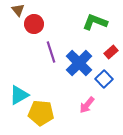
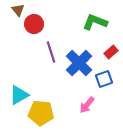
blue square: rotated 24 degrees clockwise
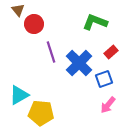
pink arrow: moved 21 px right
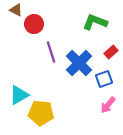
brown triangle: moved 2 px left; rotated 24 degrees counterclockwise
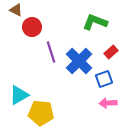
red circle: moved 2 px left, 3 px down
blue cross: moved 2 px up
pink arrow: moved 2 px up; rotated 48 degrees clockwise
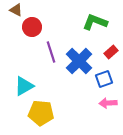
cyan triangle: moved 5 px right, 9 px up
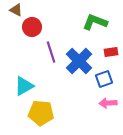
red rectangle: rotated 32 degrees clockwise
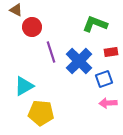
green L-shape: moved 2 px down
